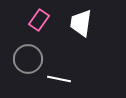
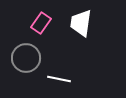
pink rectangle: moved 2 px right, 3 px down
gray circle: moved 2 px left, 1 px up
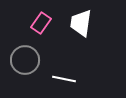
gray circle: moved 1 px left, 2 px down
white line: moved 5 px right
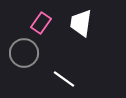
gray circle: moved 1 px left, 7 px up
white line: rotated 25 degrees clockwise
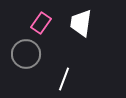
gray circle: moved 2 px right, 1 px down
white line: rotated 75 degrees clockwise
